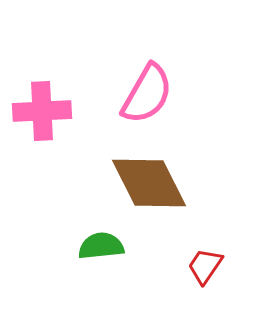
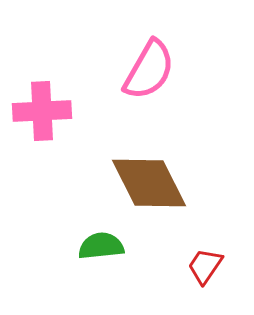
pink semicircle: moved 2 px right, 24 px up
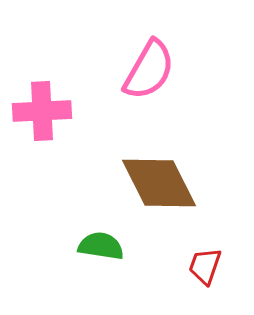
brown diamond: moved 10 px right
green semicircle: rotated 15 degrees clockwise
red trapezoid: rotated 15 degrees counterclockwise
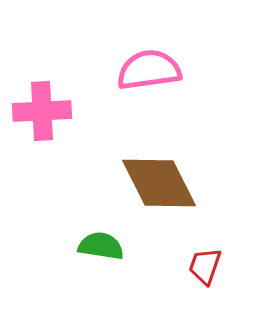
pink semicircle: rotated 128 degrees counterclockwise
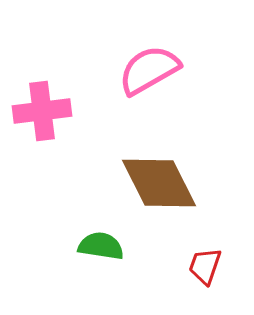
pink semicircle: rotated 22 degrees counterclockwise
pink cross: rotated 4 degrees counterclockwise
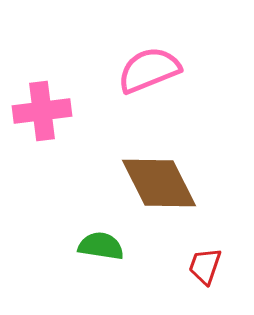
pink semicircle: rotated 8 degrees clockwise
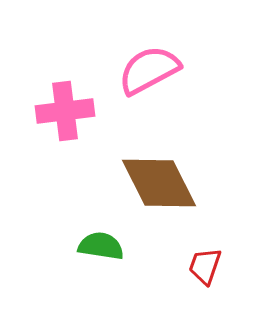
pink semicircle: rotated 6 degrees counterclockwise
pink cross: moved 23 px right
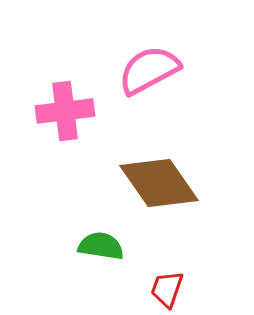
brown diamond: rotated 8 degrees counterclockwise
red trapezoid: moved 38 px left, 23 px down
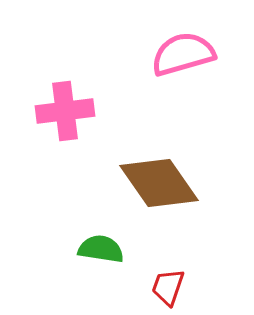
pink semicircle: moved 34 px right, 16 px up; rotated 12 degrees clockwise
green semicircle: moved 3 px down
red trapezoid: moved 1 px right, 2 px up
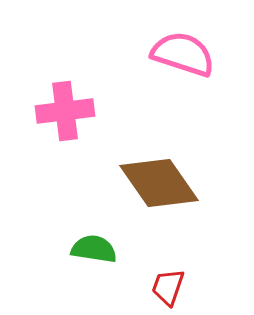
pink semicircle: rotated 34 degrees clockwise
green semicircle: moved 7 px left
